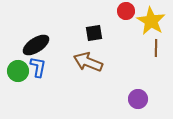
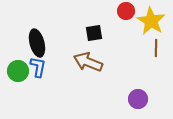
black ellipse: moved 1 px right, 2 px up; rotated 72 degrees counterclockwise
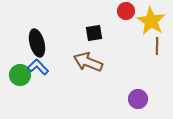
brown line: moved 1 px right, 2 px up
blue L-shape: rotated 55 degrees counterclockwise
green circle: moved 2 px right, 4 px down
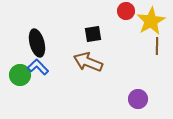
yellow star: rotated 12 degrees clockwise
black square: moved 1 px left, 1 px down
